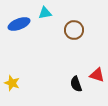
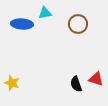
blue ellipse: moved 3 px right; rotated 25 degrees clockwise
brown circle: moved 4 px right, 6 px up
red triangle: moved 1 px left, 4 px down
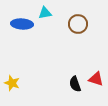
black semicircle: moved 1 px left
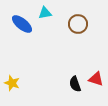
blue ellipse: rotated 35 degrees clockwise
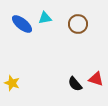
cyan triangle: moved 5 px down
black semicircle: rotated 21 degrees counterclockwise
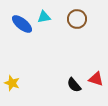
cyan triangle: moved 1 px left, 1 px up
brown circle: moved 1 px left, 5 px up
black semicircle: moved 1 px left, 1 px down
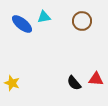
brown circle: moved 5 px right, 2 px down
red triangle: rotated 14 degrees counterclockwise
black semicircle: moved 2 px up
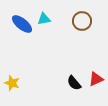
cyan triangle: moved 2 px down
red triangle: rotated 28 degrees counterclockwise
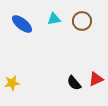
cyan triangle: moved 10 px right
yellow star: rotated 28 degrees counterclockwise
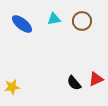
yellow star: moved 4 px down
